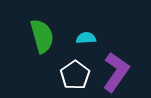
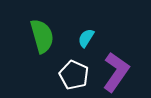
cyan semicircle: rotated 54 degrees counterclockwise
white pentagon: moved 1 px left; rotated 12 degrees counterclockwise
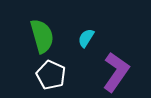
white pentagon: moved 23 px left
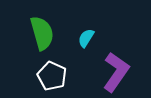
green semicircle: moved 3 px up
white pentagon: moved 1 px right, 1 px down
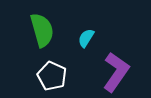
green semicircle: moved 3 px up
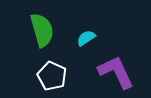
cyan semicircle: rotated 24 degrees clockwise
purple L-shape: rotated 60 degrees counterclockwise
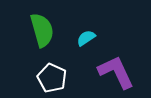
white pentagon: moved 2 px down
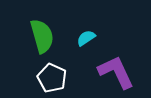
green semicircle: moved 6 px down
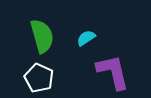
purple L-shape: moved 3 px left; rotated 12 degrees clockwise
white pentagon: moved 13 px left
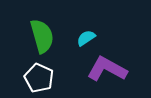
purple L-shape: moved 6 px left, 3 px up; rotated 48 degrees counterclockwise
